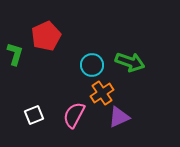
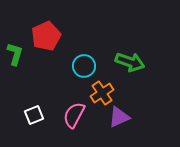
cyan circle: moved 8 px left, 1 px down
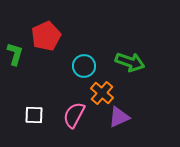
orange cross: rotated 15 degrees counterclockwise
white square: rotated 24 degrees clockwise
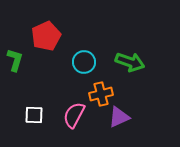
green L-shape: moved 6 px down
cyan circle: moved 4 px up
orange cross: moved 1 px left, 1 px down; rotated 35 degrees clockwise
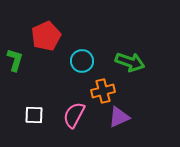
cyan circle: moved 2 px left, 1 px up
orange cross: moved 2 px right, 3 px up
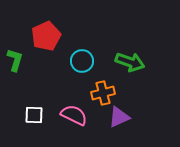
orange cross: moved 2 px down
pink semicircle: rotated 88 degrees clockwise
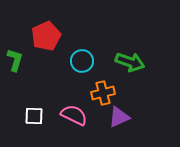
white square: moved 1 px down
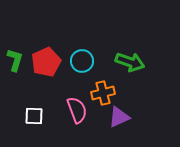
red pentagon: moved 26 px down
pink semicircle: moved 3 px right, 5 px up; rotated 44 degrees clockwise
